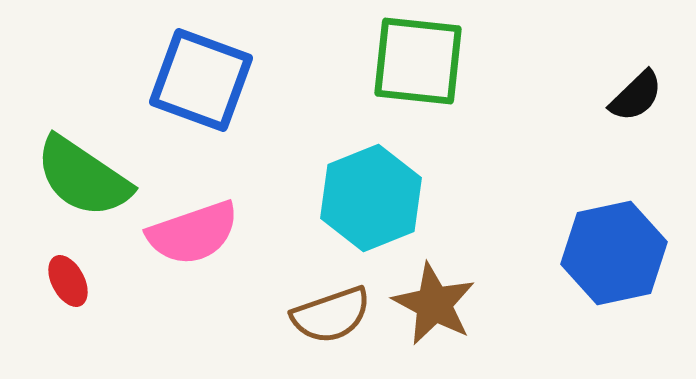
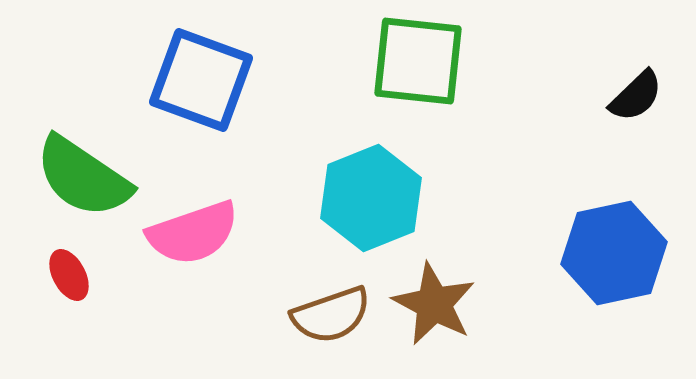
red ellipse: moved 1 px right, 6 px up
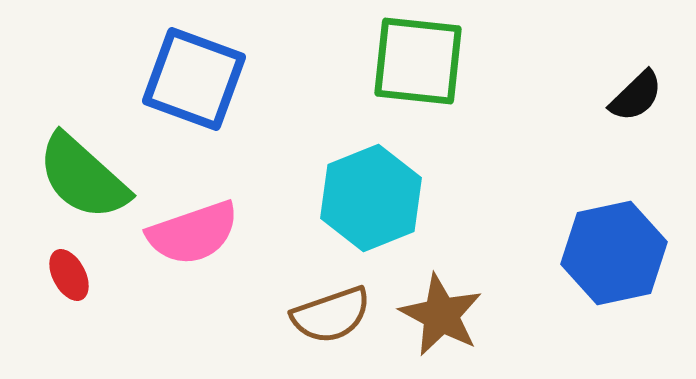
blue square: moved 7 px left, 1 px up
green semicircle: rotated 8 degrees clockwise
brown star: moved 7 px right, 11 px down
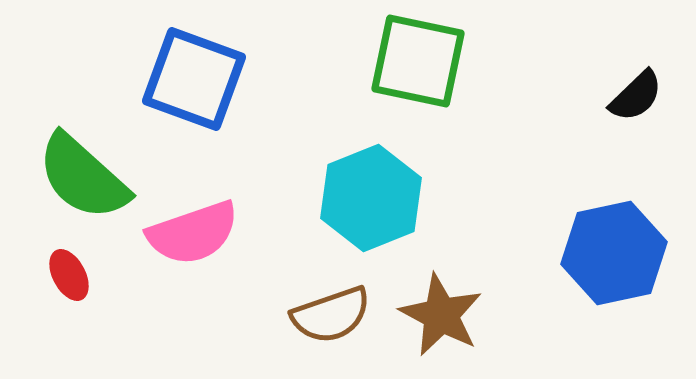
green square: rotated 6 degrees clockwise
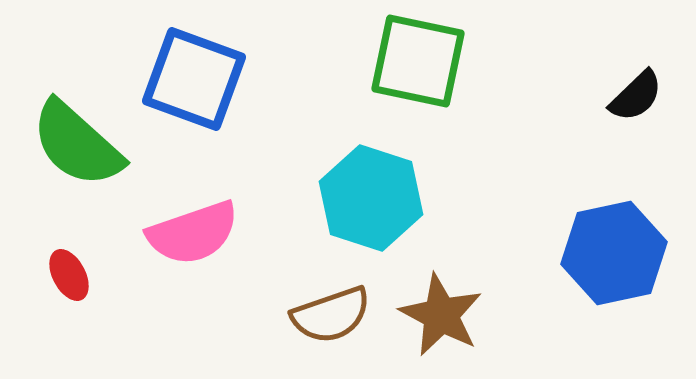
green semicircle: moved 6 px left, 33 px up
cyan hexagon: rotated 20 degrees counterclockwise
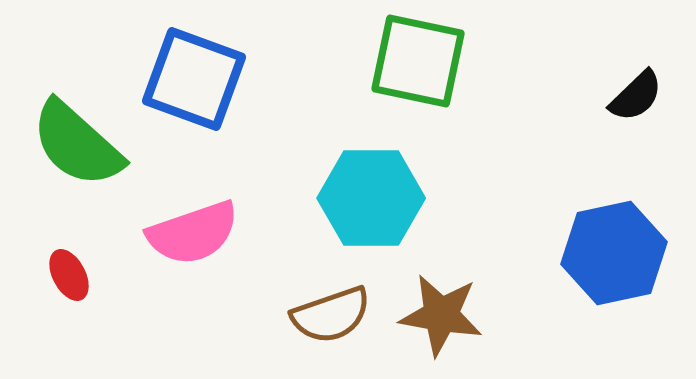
cyan hexagon: rotated 18 degrees counterclockwise
brown star: rotated 18 degrees counterclockwise
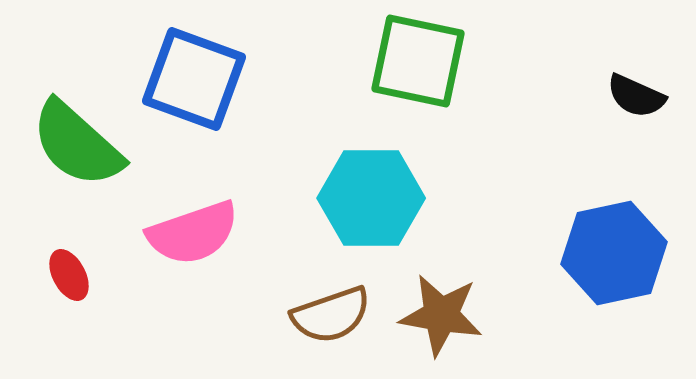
black semicircle: rotated 68 degrees clockwise
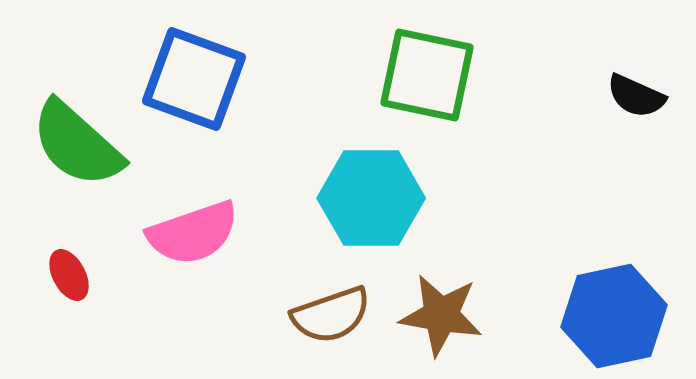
green square: moved 9 px right, 14 px down
blue hexagon: moved 63 px down
